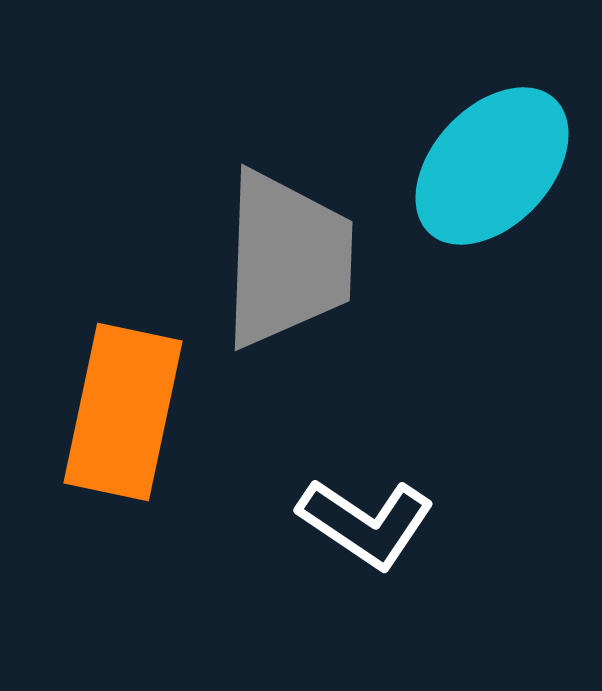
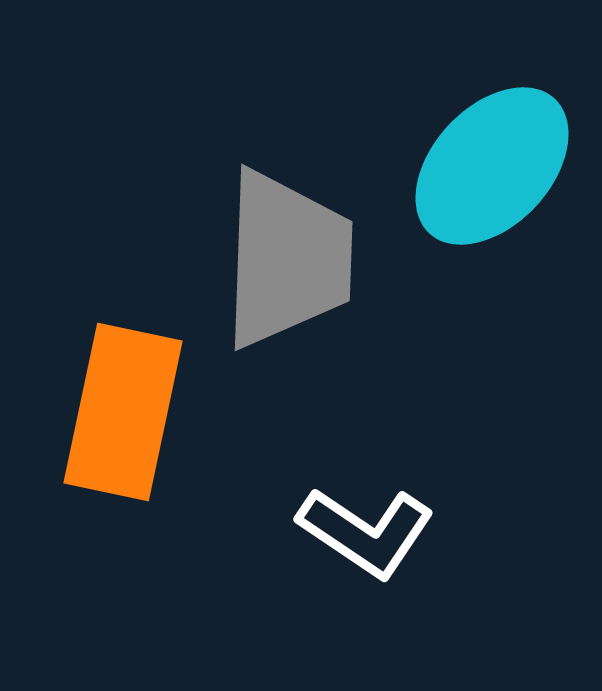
white L-shape: moved 9 px down
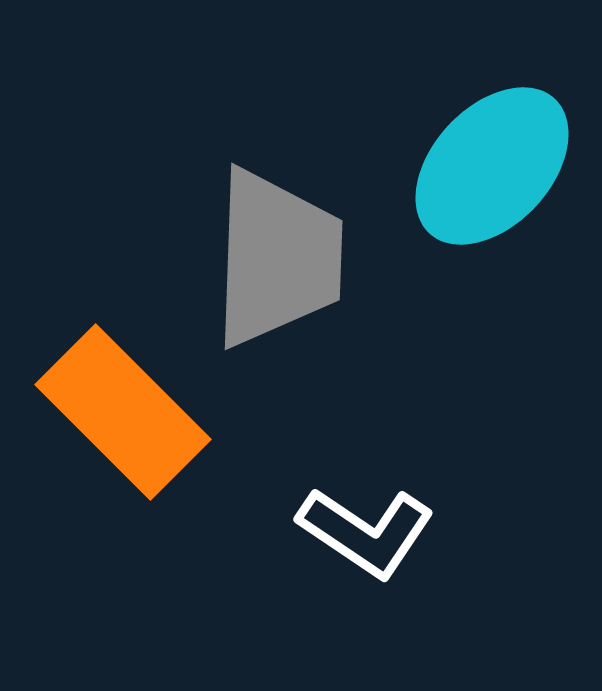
gray trapezoid: moved 10 px left, 1 px up
orange rectangle: rotated 57 degrees counterclockwise
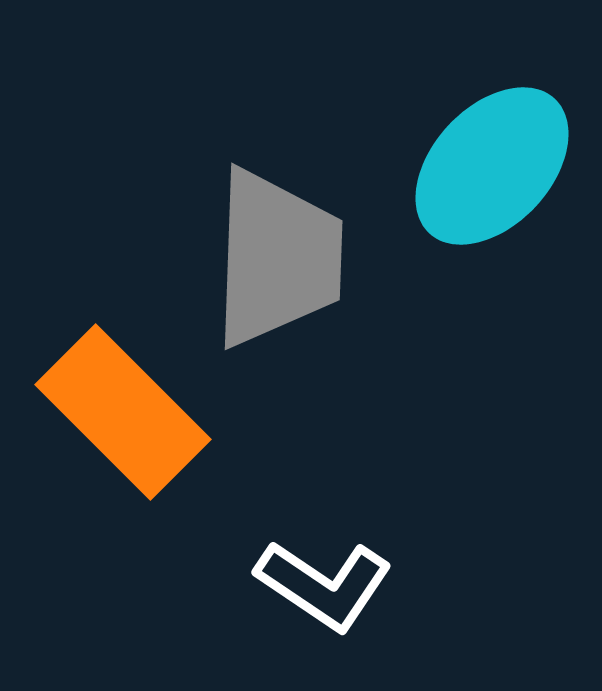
white L-shape: moved 42 px left, 53 px down
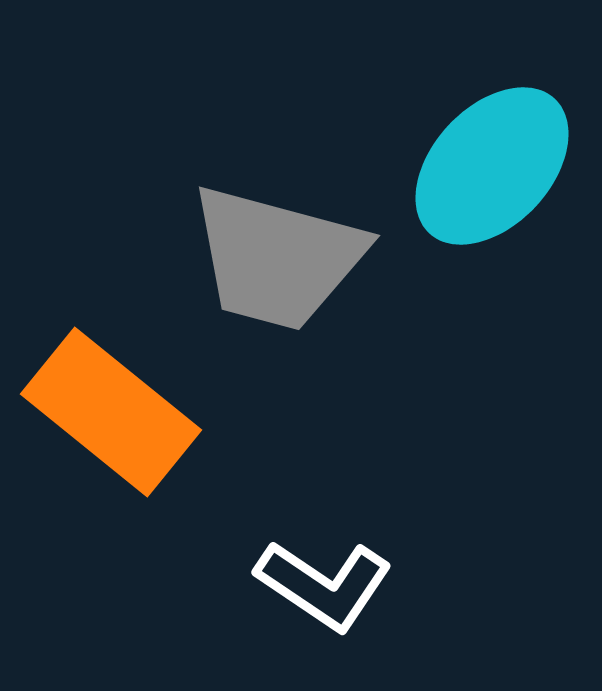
gray trapezoid: rotated 103 degrees clockwise
orange rectangle: moved 12 px left; rotated 6 degrees counterclockwise
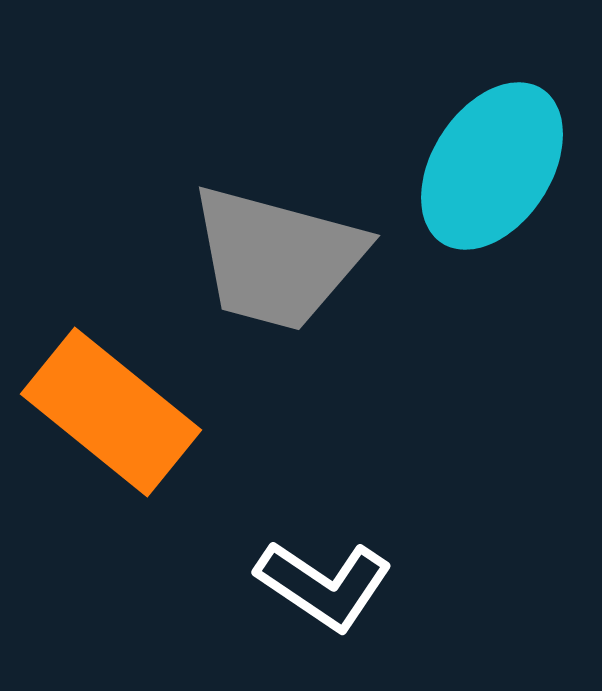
cyan ellipse: rotated 10 degrees counterclockwise
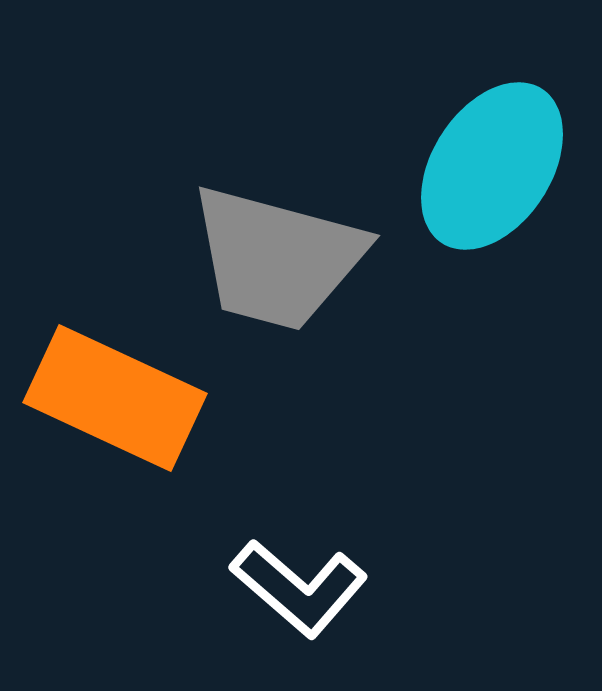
orange rectangle: moved 4 px right, 14 px up; rotated 14 degrees counterclockwise
white L-shape: moved 25 px left, 3 px down; rotated 7 degrees clockwise
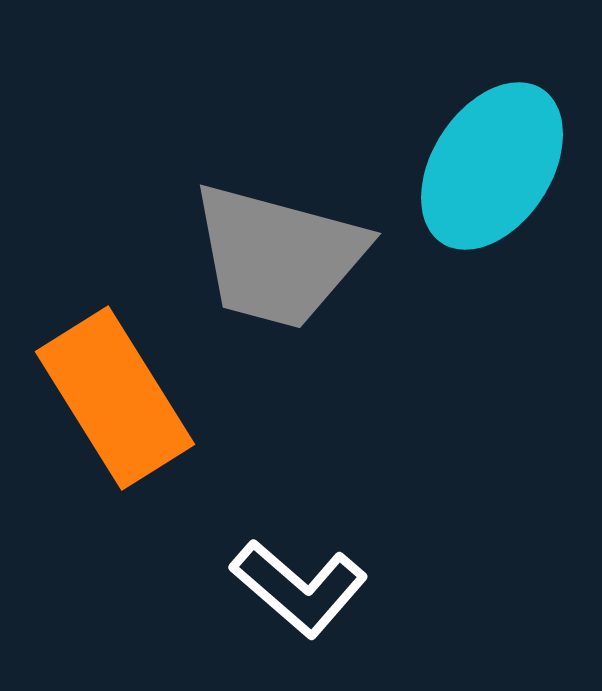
gray trapezoid: moved 1 px right, 2 px up
orange rectangle: rotated 33 degrees clockwise
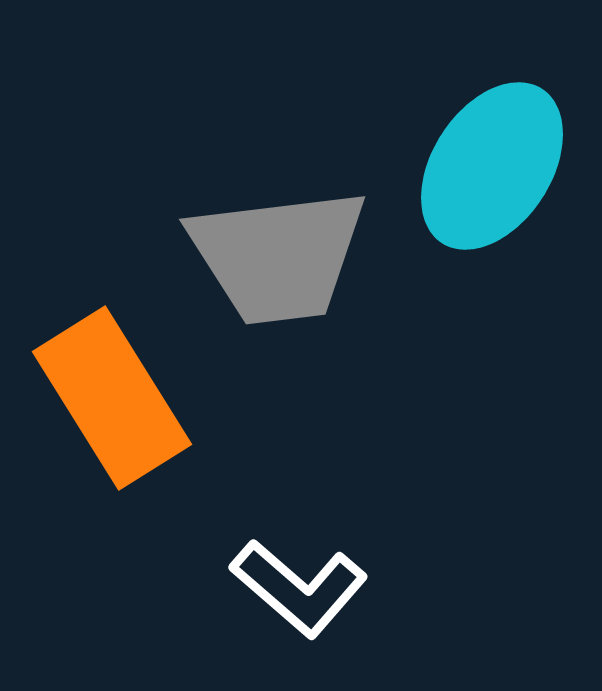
gray trapezoid: rotated 22 degrees counterclockwise
orange rectangle: moved 3 px left
